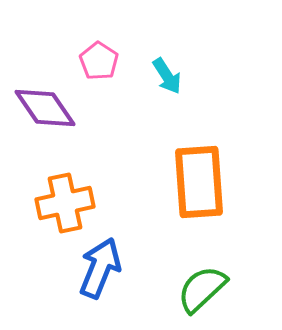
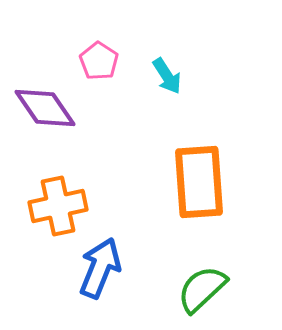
orange cross: moved 7 px left, 3 px down
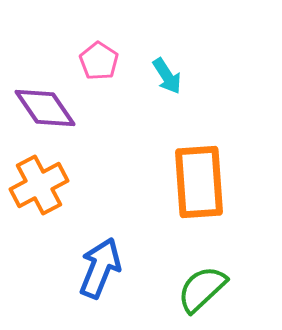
orange cross: moved 19 px left, 21 px up; rotated 16 degrees counterclockwise
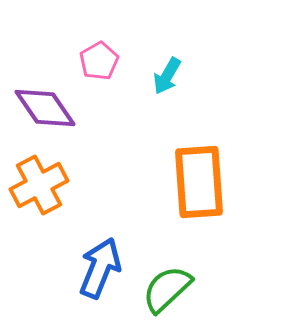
pink pentagon: rotated 9 degrees clockwise
cyan arrow: rotated 63 degrees clockwise
green semicircle: moved 35 px left
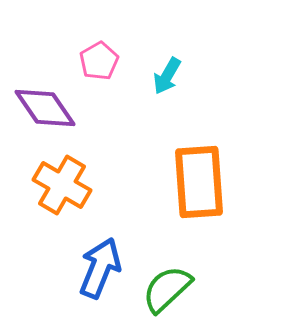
orange cross: moved 23 px right; rotated 32 degrees counterclockwise
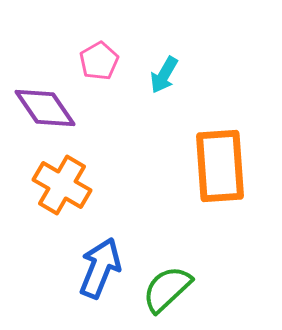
cyan arrow: moved 3 px left, 1 px up
orange rectangle: moved 21 px right, 16 px up
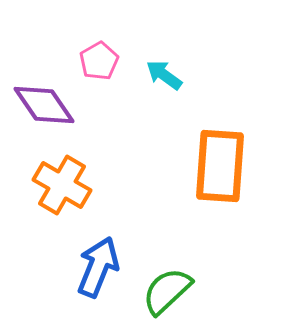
cyan arrow: rotated 96 degrees clockwise
purple diamond: moved 1 px left, 3 px up
orange rectangle: rotated 8 degrees clockwise
blue arrow: moved 2 px left, 1 px up
green semicircle: moved 2 px down
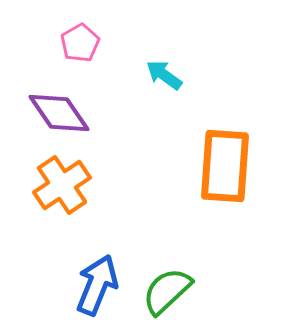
pink pentagon: moved 19 px left, 18 px up
purple diamond: moved 15 px right, 8 px down
orange rectangle: moved 5 px right
orange cross: rotated 26 degrees clockwise
blue arrow: moved 1 px left, 18 px down
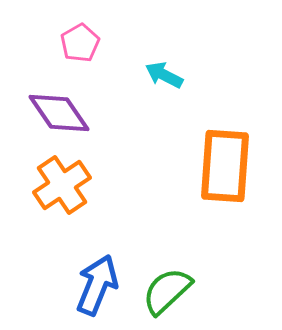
cyan arrow: rotated 9 degrees counterclockwise
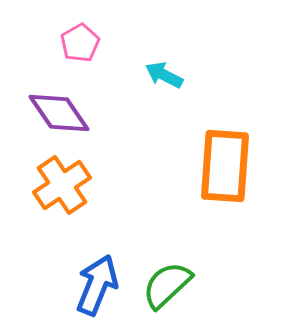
green semicircle: moved 6 px up
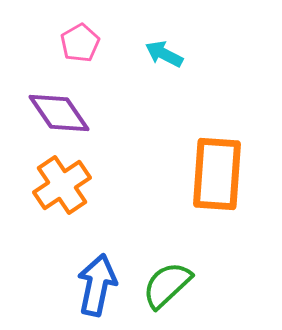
cyan arrow: moved 21 px up
orange rectangle: moved 8 px left, 8 px down
blue arrow: rotated 10 degrees counterclockwise
